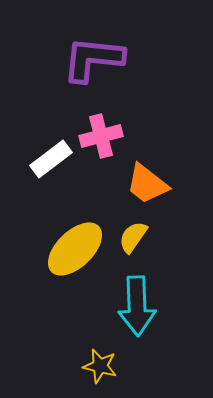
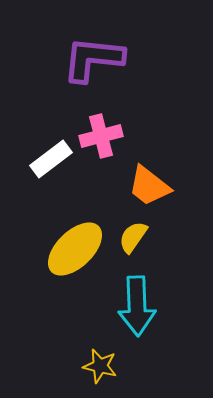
orange trapezoid: moved 2 px right, 2 px down
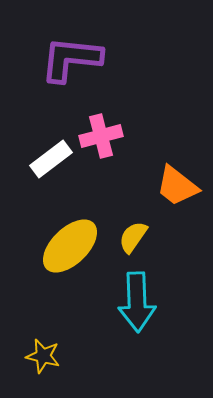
purple L-shape: moved 22 px left
orange trapezoid: moved 28 px right
yellow ellipse: moved 5 px left, 3 px up
cyan arrow: moved 4 px up
yellow star: moved 57 px left, 10 px up
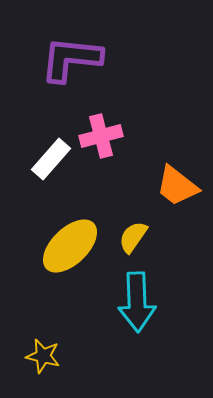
white rectangle: rotated 12 degrees counterclockwise
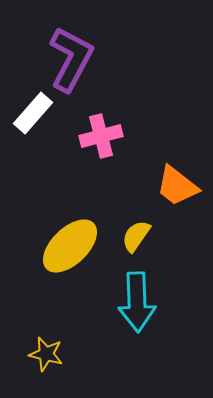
purple L-shape: rotated 112 degrees clockwise
white rectangle: moved 18 px left, 46 px up
yellow semicircle: moved 3 px right, 1 px up
yellow star: moved 3 px right, 2 px up
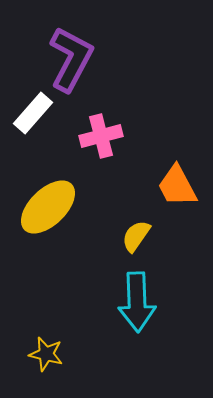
orange trapezoid: rotated 24 degrees clockwise
yellow ellipse: moved 22 px left, 39 px up
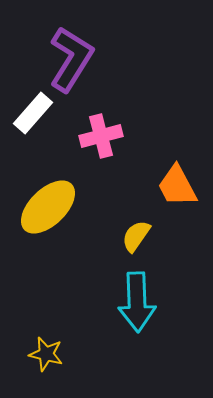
purple L-shape: rotated 4 degrees clockwise
